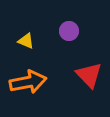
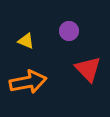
red triangle: moved 1 px left, 6 px up
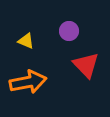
red triangle: moved 2 px left, 4 px up
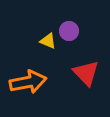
yellow triangle: moved 22 px right
red triangle: moved 8 px down
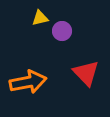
purple circle: moved 7 px left
yellow triangle: moved 8 px left, 23 px up; rotated 36 degrees counterclockwise
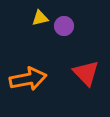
purple circle: moved 2 px right, 5 px up
orange arrow: moved 3 px up
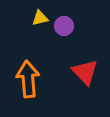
red triangle: moved 1 px left, 1 px up
orange arrow: rotated 84 degrees counterclockwise
